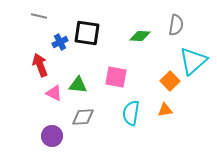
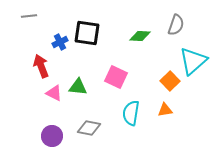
gray line: moved 10 px left; rotated 21 degrees counterclockwise
gray semicircle: rotated 10 degrees clockwise
red arrow: moved 1 px right, 1 px down
pink square: rotated 15 degrees clockwise
green triangle: moved 2 px down
gray diamond: moved 6 px right, 11 px down; rotated 15 degrees clockwise
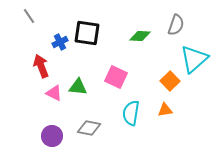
gray line: rotated 63 degrees clockwise
cyan triangle: moved 1 px right, 2 px up
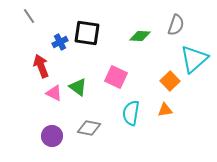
green triangle: rotated 30 degrees clockwise
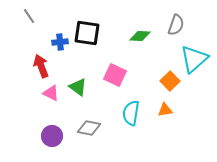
blue cross: rotated 21 degrees clockwise
pink square: moved 1 px left, 2 px up
pink triangle: moved 3 px left
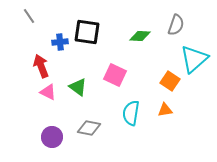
black square: moved 1 px up
orange square: rotated 12 degrees counterclockwise
pink triangle: moved 3 px left, 1 px up
purple circle: moved 1 px down
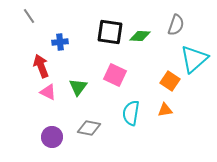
black square: moved 23 px right
green triangle: rotated 30 degrees clockwise
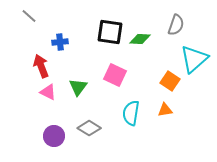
gray line: rotated 14 degrees counterclockwise
green diamond: moved 3 px down
gray diamond: rotated 20 degrees clockwise
purple circle: moved 2 px right, 1 px up
